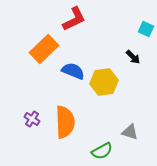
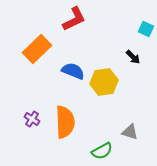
orange rectangle: moved 7 px left
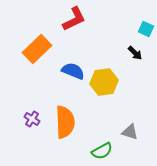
black arrow: moved 2 px right, 4 px up
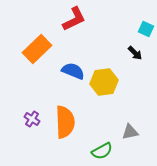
gray triangle: rotated 30 degrees counterclockwise
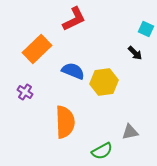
purple cross: moved 7 px left, 27 px up
